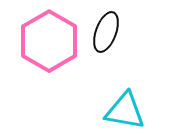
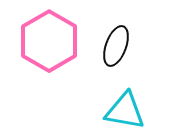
black ellipse: moved 10 px right, 14 px down
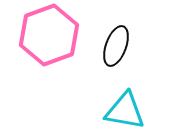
pink hexagon: moved 6 px up; rotated 10 degrees clockwise
